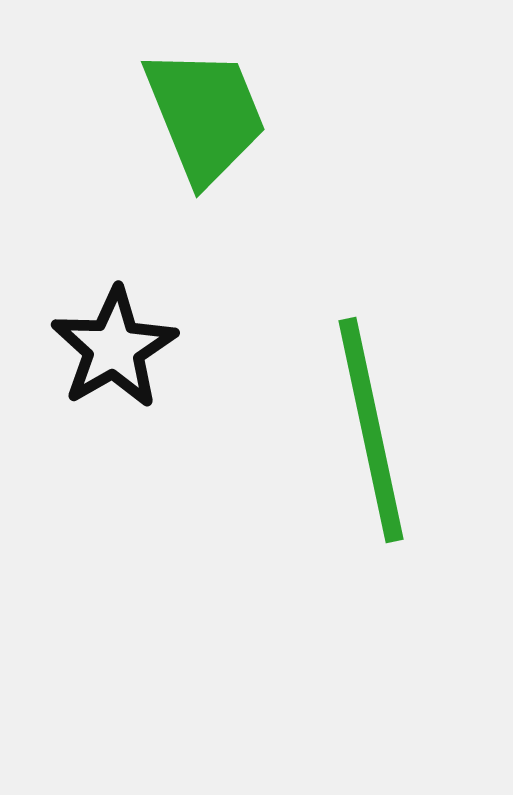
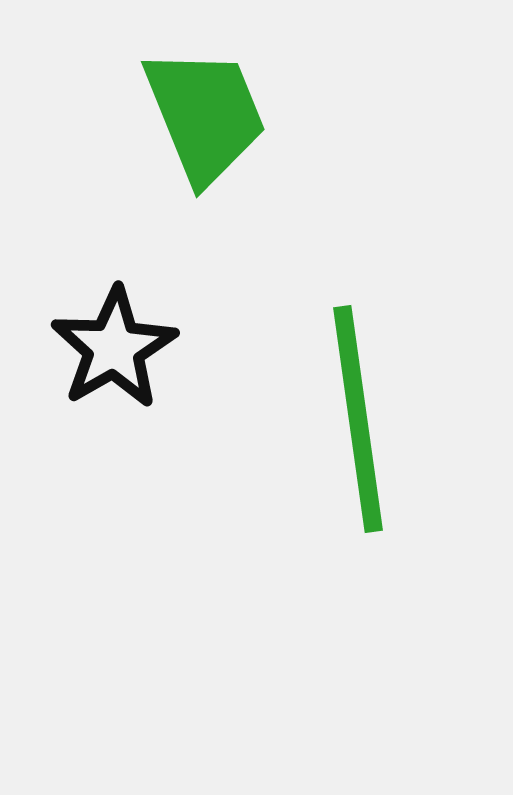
green line: moved 13 px left, 11 px up; rotated 4 degrees clockwise
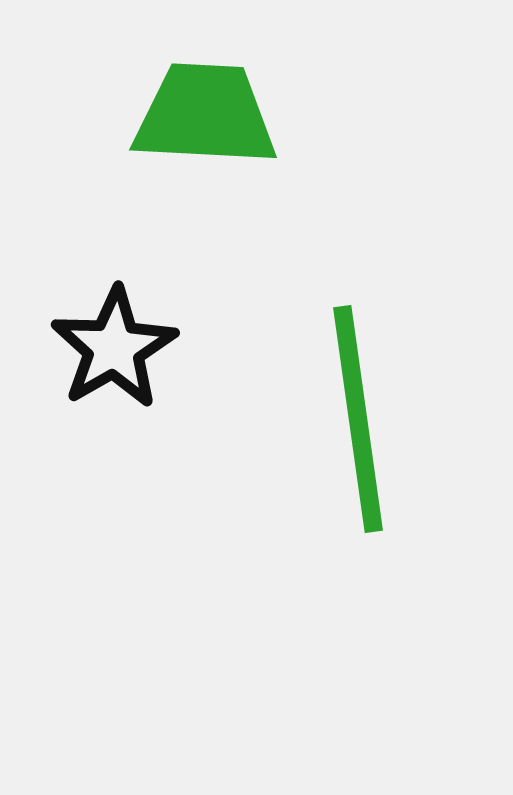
green trapezoid: rotated 65 degrees counterclockwise
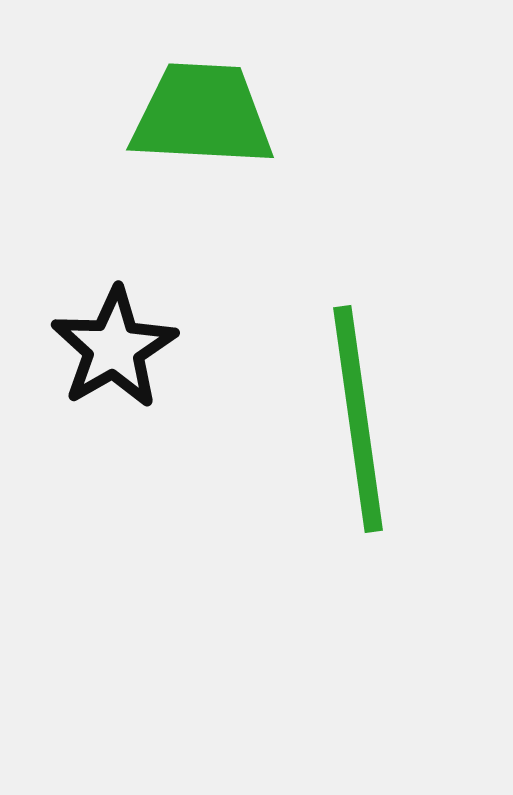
green trapezoid: moved 3 px left
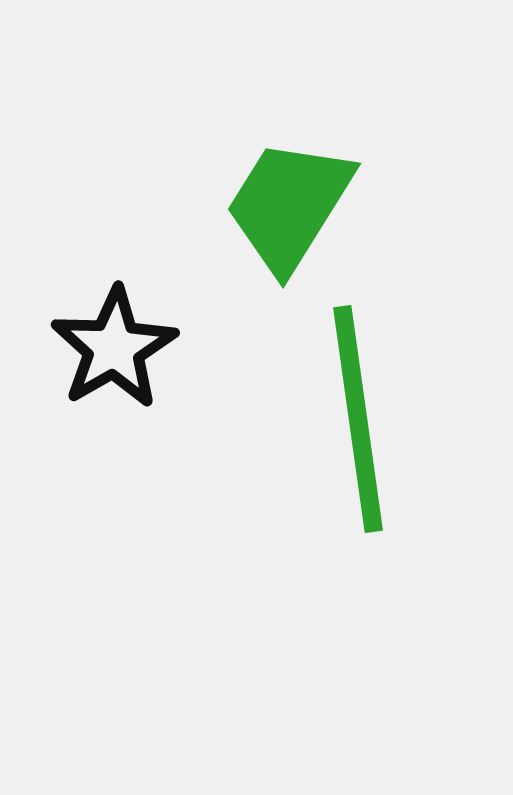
green trapezoid: moved 87 px right, 90 px down; rotated 61 degrees counterclockwise
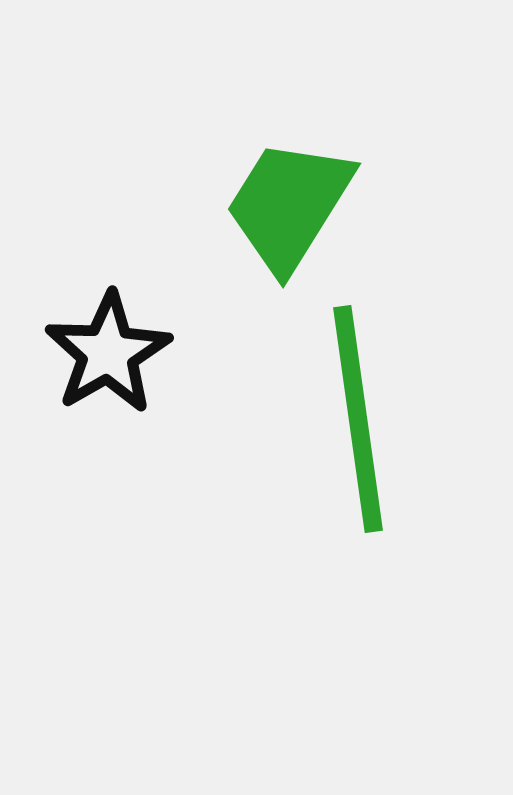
black star: moved 6 px left, 5 px down
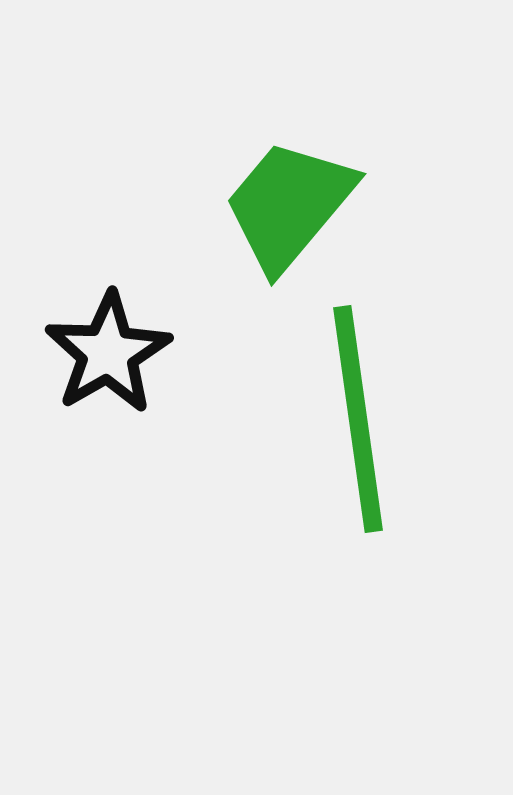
green trapezoid: rotated 8 degrees clockwise
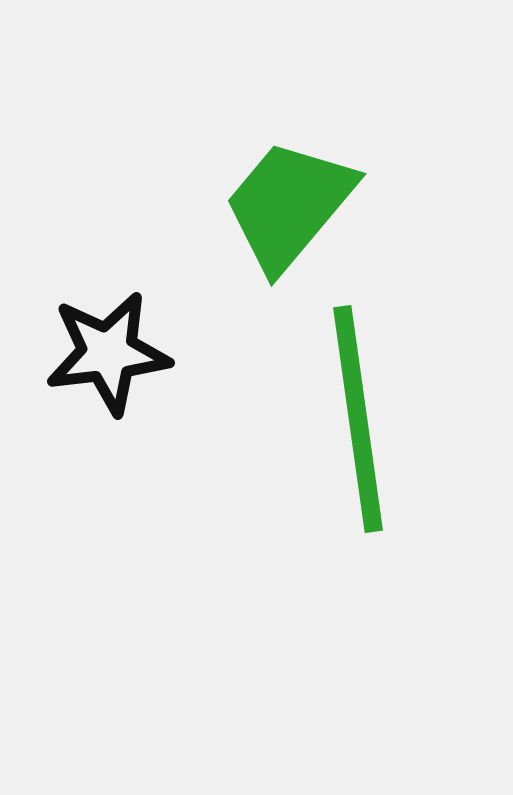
black star: rotated 23 degrees clockwise
